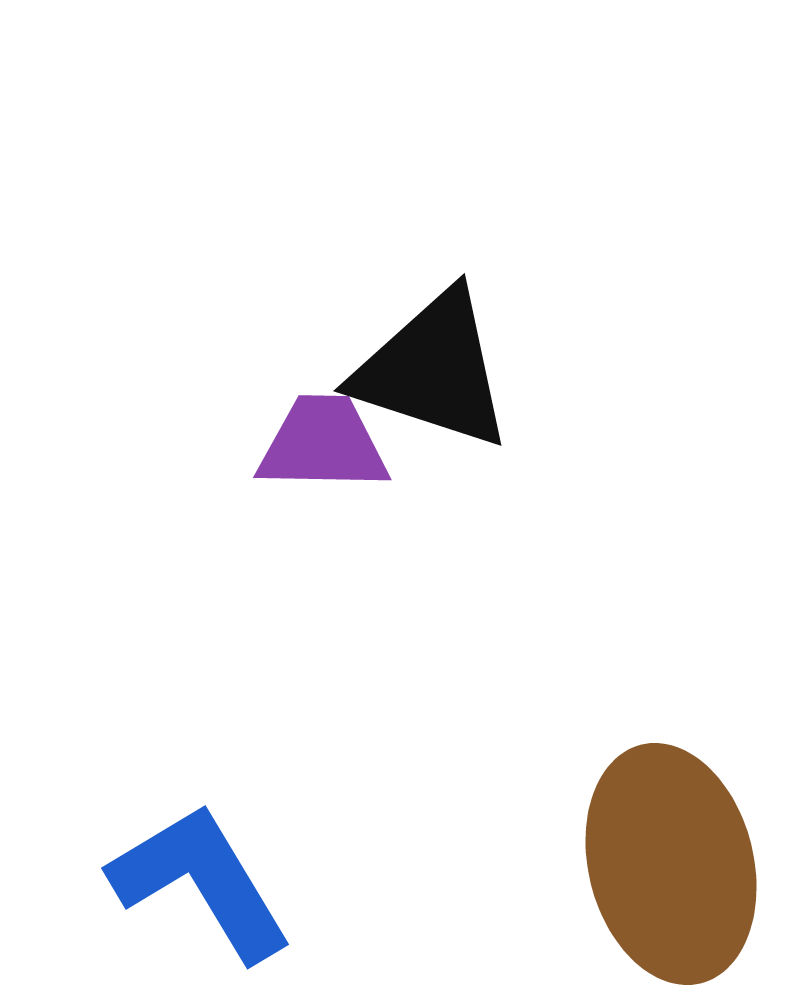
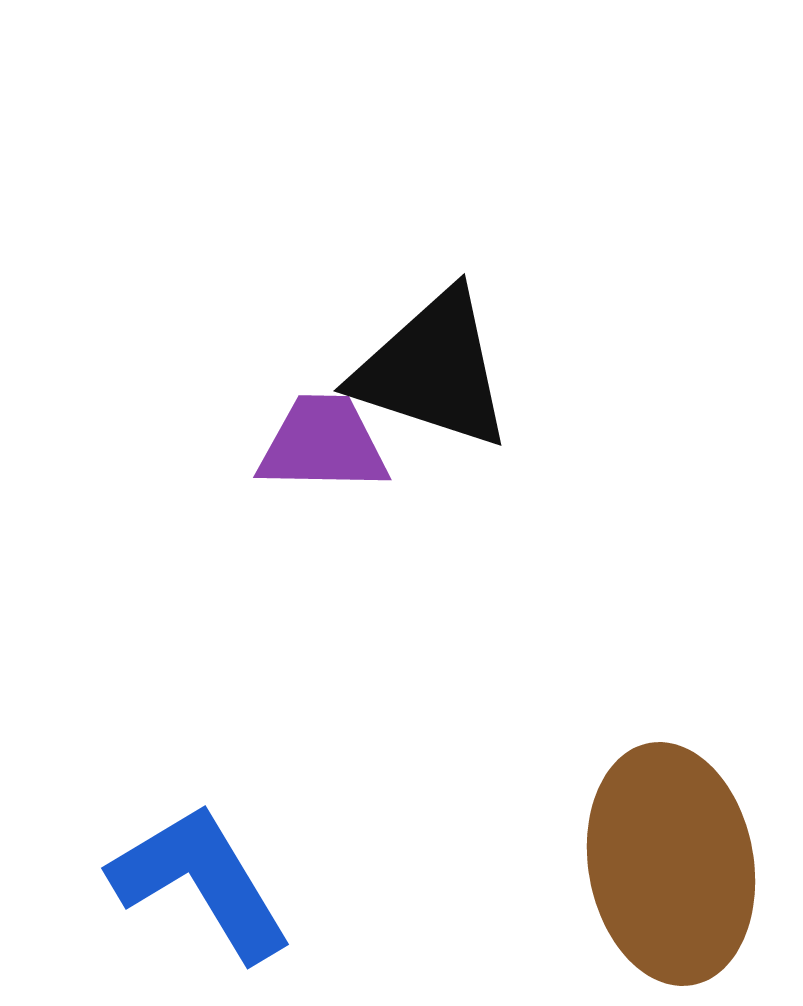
brown ellipse: rotated 4 degrees clockwise
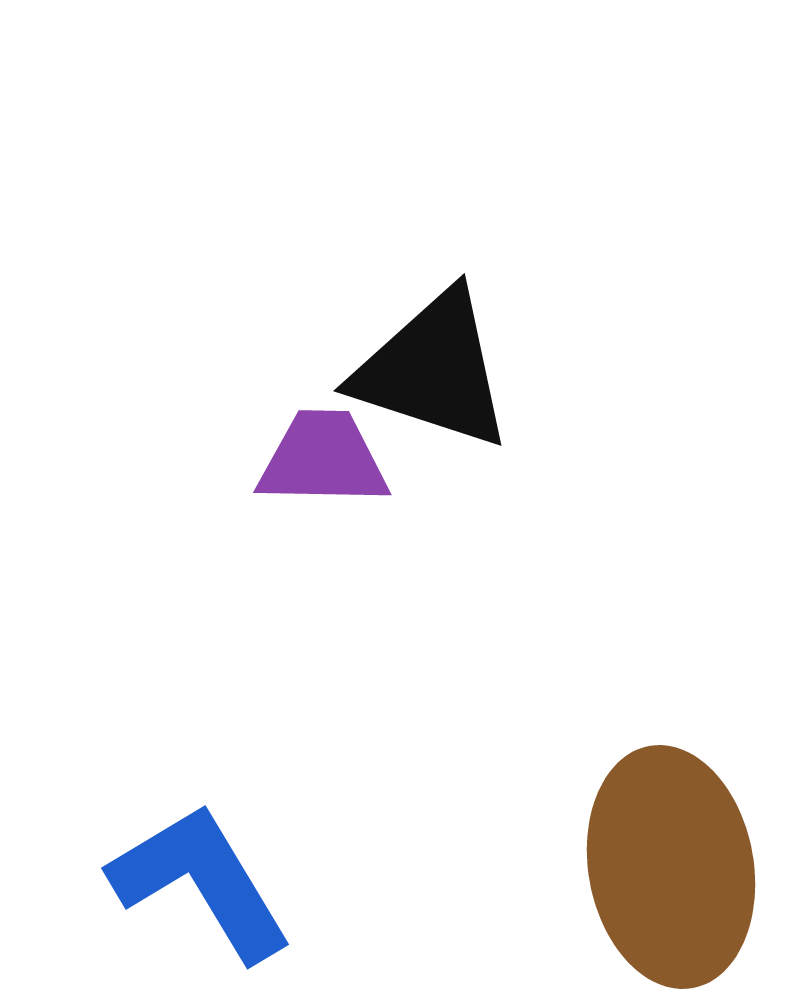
purple trapezoid: moved 15 px down
brown ellipse: moved 3 px down
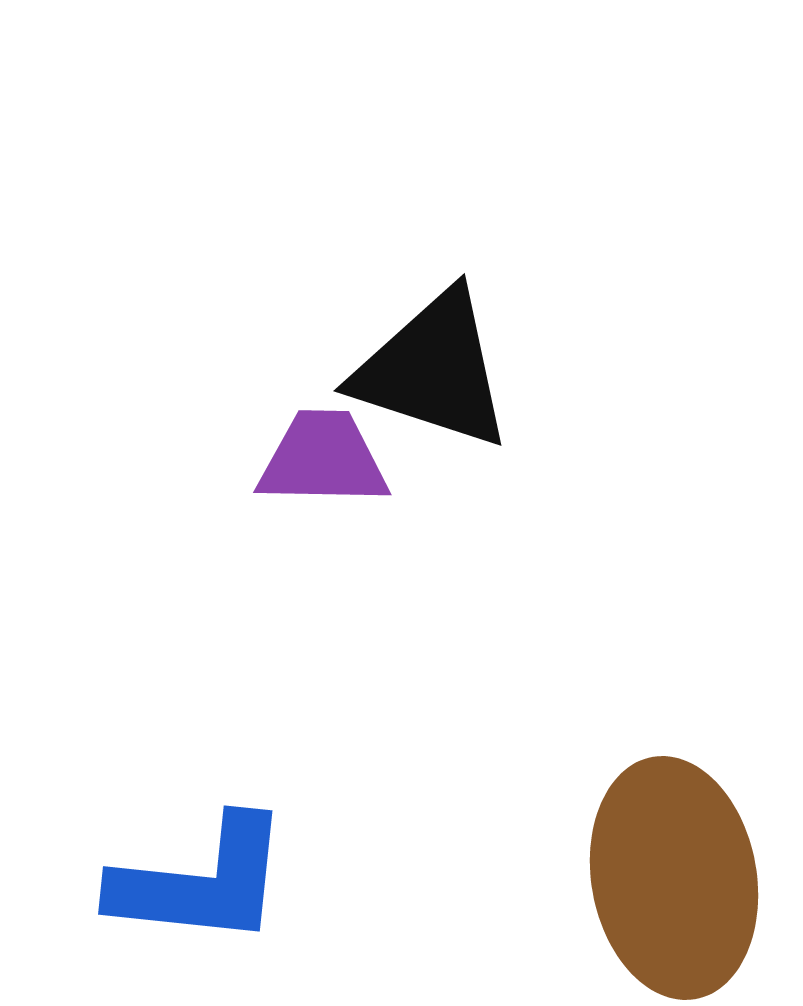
brown ellipse: moved 3 px right, 11 px down
blue L-shape: rotated 127 degrees clockwise
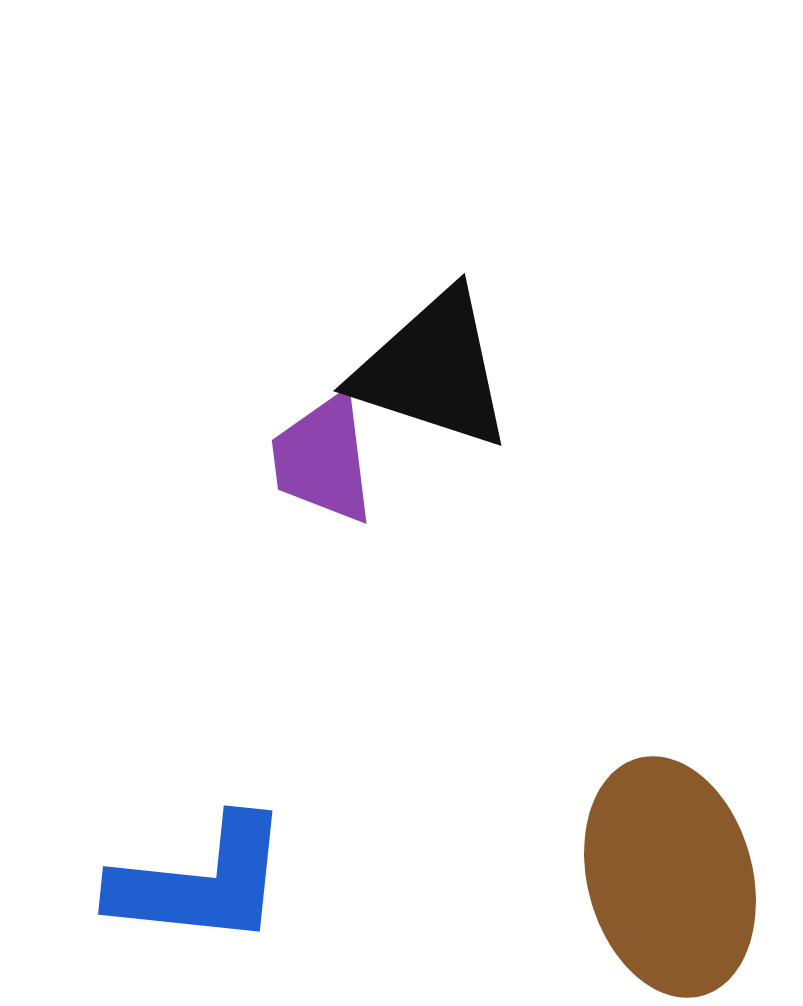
purple trapezoid: rotated 98 degrees counterclockwise
brown ellipse: moved 4 px left, 1 px up; rotated 5 degrees counterclockwise
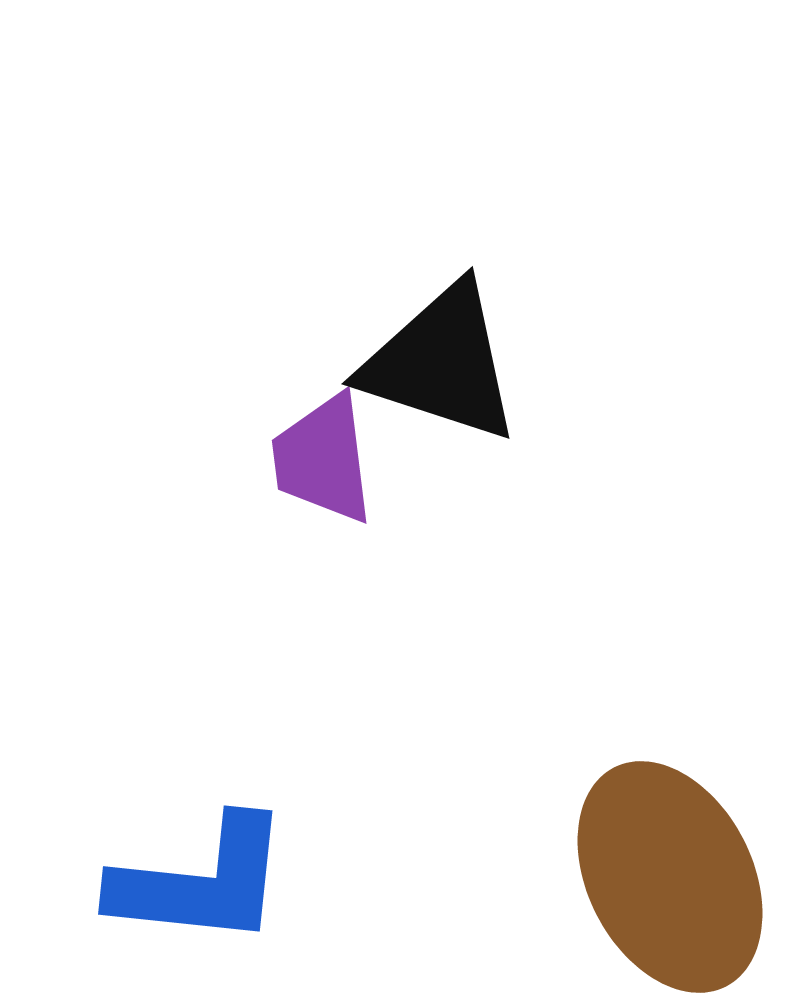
black triangle: moved 8 px right, 7 px up
brown ellipse: rotated 12 degrees counterclockwise
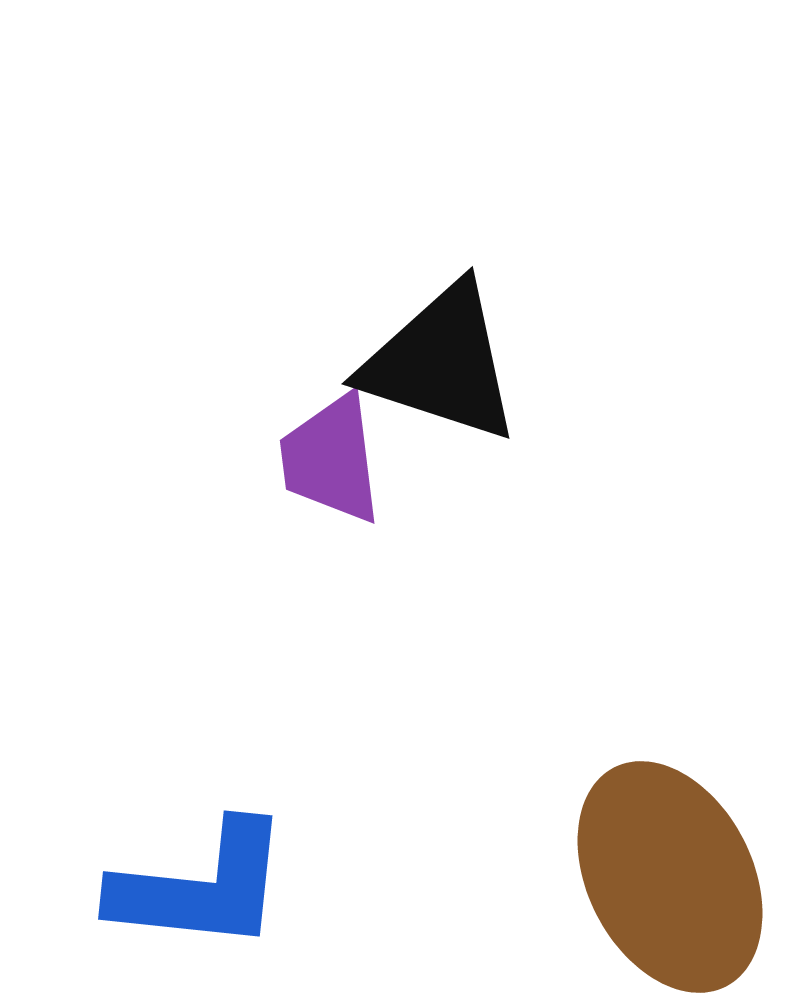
purple trapezoid: moved 8 px right
blue L-shape: moved 5 px down
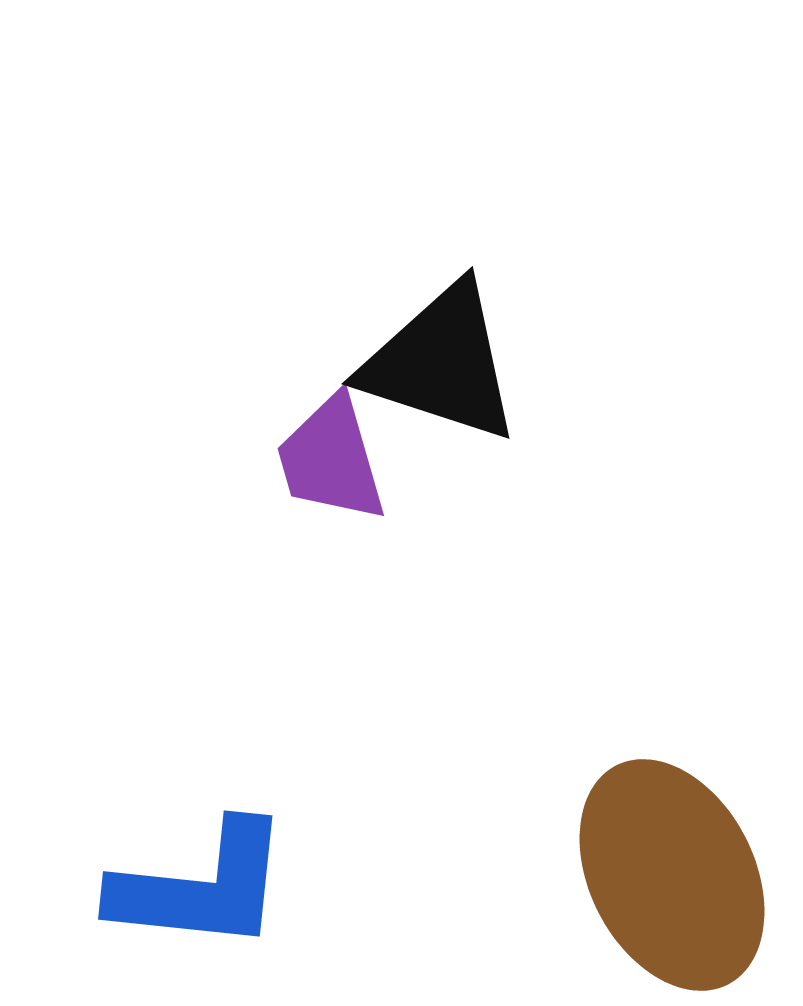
purple trapezoid: rotated 9 degrees counterclockwise
brown ellipse: moved 2 px right, 2 px up
